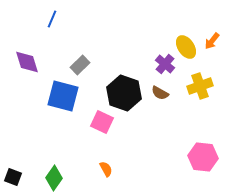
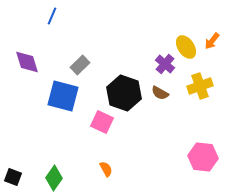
blue line: moved 3 px up
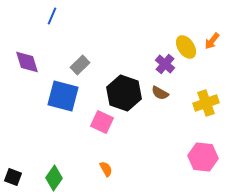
yellow cross: moved 6 px right, 17 px down
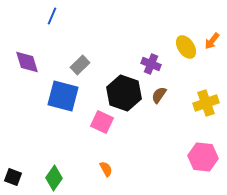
purple cross: moved 14 px left; rotated 18 degrees counterclockwise
brown semicircle: moved 1 px left, 2 px down; rotated 96 degrees clockwise
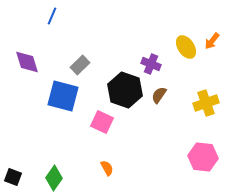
black hexagon: moved 1 px right, 3 px up
orange semicircle: moved 1 px right, 1 px up
